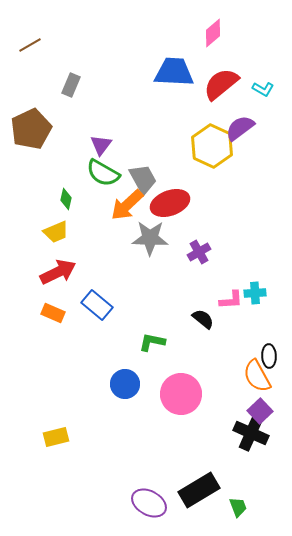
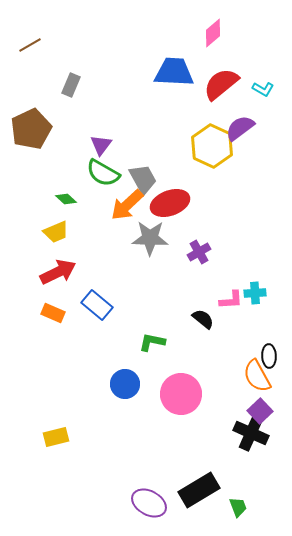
green diamond: rotated 60 degrees counterclockwise
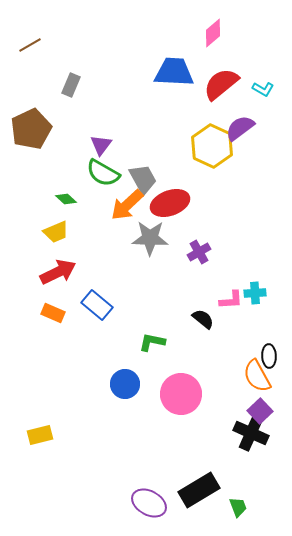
yellow rectangle: moved 16 px left, 2 px up
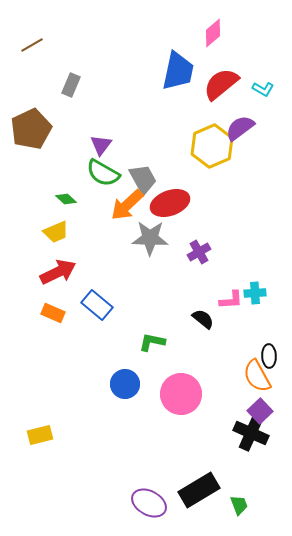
brown line: moved 2 px right
blue trapezoid: moved 4 px right, 1 px up; rotated 99 degrees clockwise
yellow hexagon: rotated 12 degrees clockwise
green trapezoid: moved 1 px right, 2 px up
